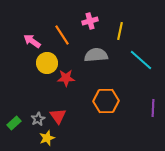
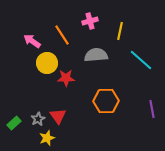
purple line: moved 1 px left, 1 px down; rotated 12 degrees counterclockwise
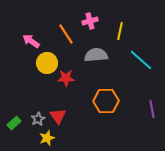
orange line: moved 4 px right, 1 px up
pink arrow: moved 1 px left
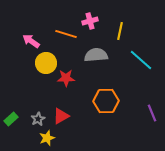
orange line: rotated 40 degrees counterclockwise
yellow circle: moved 1 px left
purple line: moved 4 px down; rotated 12 degrees counterclockwise
red triangle: moved 3 px right; rotated 36 degrees clockwise
green rectangle: moved 3 px left, 4 px up
